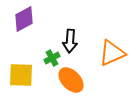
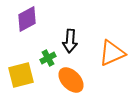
purple diamond: moved 3 px right
green cross: moved 4 px left
yellow square: rotated 16 degrees counterclockwise
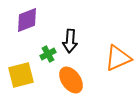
purple diamond: moved 1 px down; rotated 8 degrees clockwise
orange triangle: moved 6 px right, 5 px down
green cross: moved 4 px up
orange ellipse: rotated 8 degrees clockwise
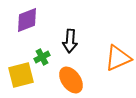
green cross: moved 6 px left, 3 px down
